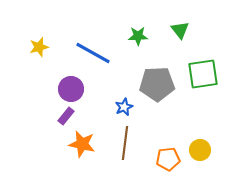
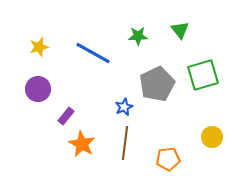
green square: moved 1 px down; rotated 8 degrees counterclockwise
gray pentagon: rotated 24 degrees counterclockwise
purple circle: moved 33 px left
orange star: rotated 16 degrees clockwise
yellow circle: moved 12 px right, 13 px up
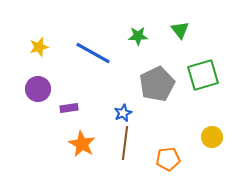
blue star: moved 1 px left, 6 px down
purple rectangle: moved 3 px right, 8 px up; rotated 42 degrees clockwise
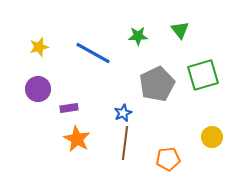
orange star: moved 5 px left, 5 px up
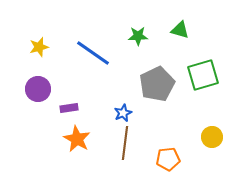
green triangle: rotated 36 degrees counterclockwise
blue line: rotated 6 degrees clockwise
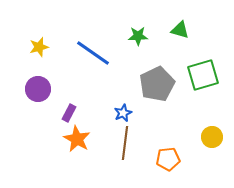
purple rectangle: moved 5 px down; rotated 54 degrees counterclockwise
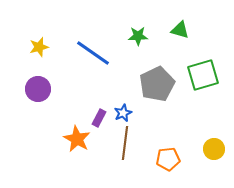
purple rectangle: moved 30 px right, 5 px down
yellow circle: moved 2 px right, 12 px down
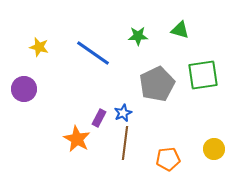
yellow star: rotated 30 degrees clockwise
green square: rotated 8 degrees clockwise
purple circle: moved 14 px left
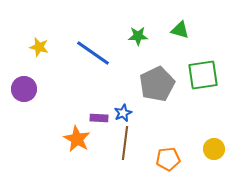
purple rectangle: rotated 66 degrees clockwise
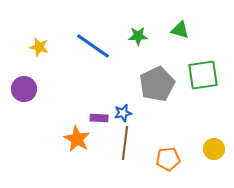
blue line: moved 7 px up
blue star: rotated 12 degrees clockwise
